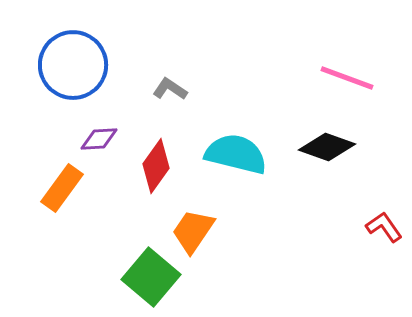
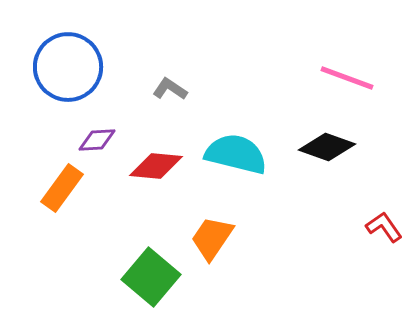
blue circle: moved 5 px left, 2 px down
purple diamond: moved 2 px left, 1 px down
red diamond: rotated 60 degrees clockwise
orange trapezoid: moved 19 px right, 7 px down
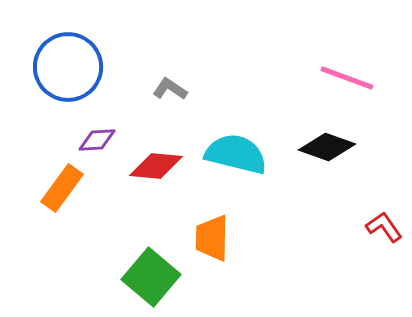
orange trapezoid: rotated 33 degrees counterclockwise
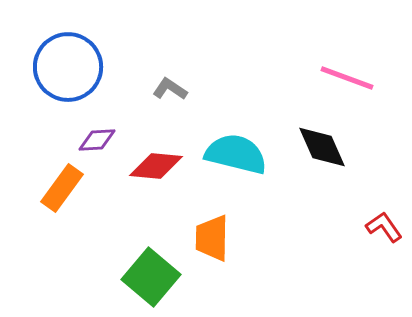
black diamond: moved 5 px left; rotated 46 degrees clockwise
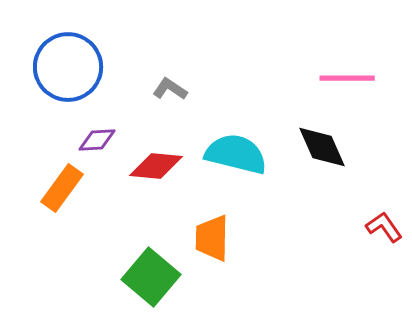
pink line: rotated 20 degrees counterclockwise
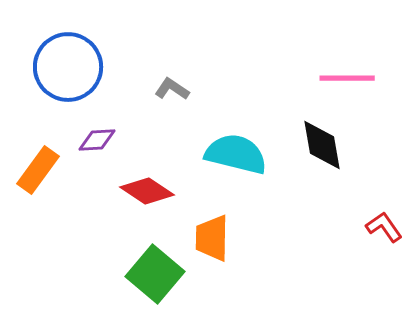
gray L-shape: moved 2 px right
black diamond: moved 2 px up; rotated 14 degrees clockwise
red diamond: moved 9 px left, 25 px down; rotated 28 degrees clockwise
orange rectangle: moved 24 px left, 18 px up
green square: moved 4 px right, 3 px up
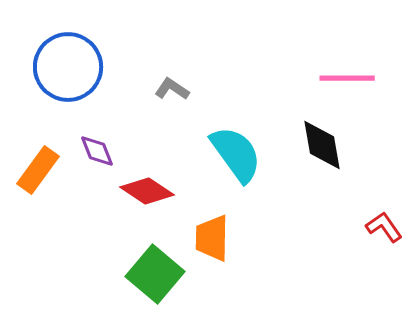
purple diamond: moved 11 px down; rotated 72 degrees clockwise
cyan semicircle: rotated 40 degrees clockwise
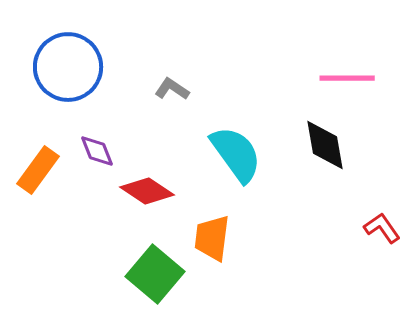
black diamond: moved 3 px right
red L-shape: moved 2 px left, 1 px down
orange trapezoid: rotated 6 degrees clockwise
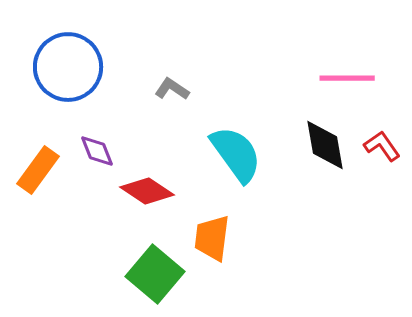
red L-shape: moved 82 px up
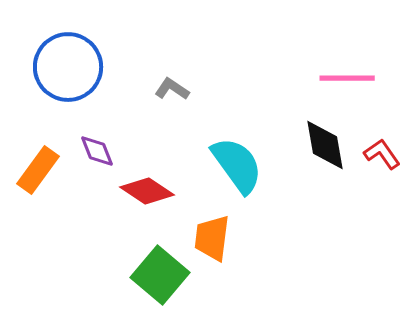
red L-shape: moved 8 px down
cyan semicircle: moved 1 px right, 11 px down
green square: moved 5 px right, 1 px down
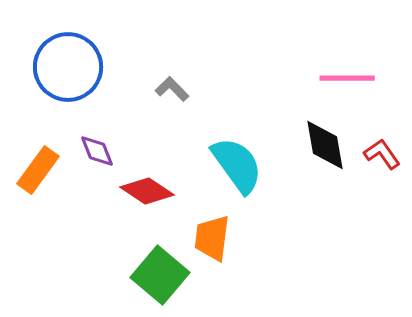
gray L-shape: rotated 12 degrees clockwise
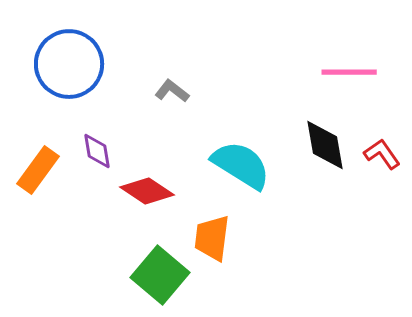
blue circle: moved 1 px right, 3 px up
pink line: moved 2 px right, 6 px up
gray L-shape: moved 2 px down; rotated 8 degrees counterclockwise
purple diamond: rotated 12 degrees clockwise
cyan semicircle: moved 4 px right; rotated 22 degrees counterclockwise
